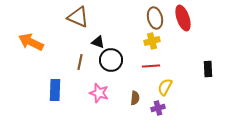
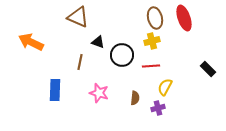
red ellipse: moved 1 px right
black circle: moved 11 px right, 5 px up
black rectangle: rotated 42 degrees counterclockwise
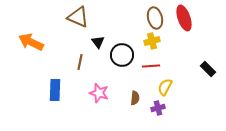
black triangle: rotated 32 degrees clockwise
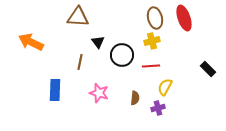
brown triangle: rotated 20 degrees counterclockwise
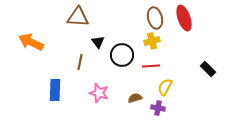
brown semicircle: rotated 112 degrees counterclockwise
purple cross: rotated 24 degrees clockwise
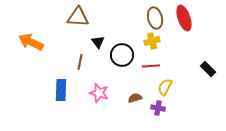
blue rectangle: moved 6 px right
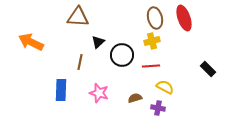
black triangle: rotated 24 degrees clockwise
yellow semicircle: rotated 90 degrees clockwise
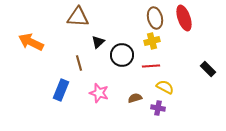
brown line: moved 1 px left, 1 px down; rotated 28 degrees counterclockwise
blue rectangle: rotated 20 degrees clockwise
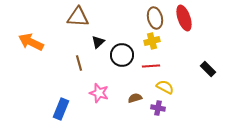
blue rectangle: moved 19 px down
